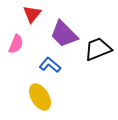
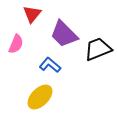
yellow ellipse: rotated 76 degrees clockwise
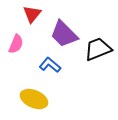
yellow ellipse: moved 6 px left, 2 px down; rotated 68 degrees clockwise
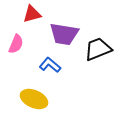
red triangle: rotated 36 degrees clockwise
purple trapezoid: rotated 36 degrees counterclockwise
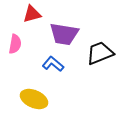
pink semicircle: moved 1 px left; rotated 12 degrees counterclockwise
black trapezoid: moved 2 px right, 4 px down
blue L-shape: moved 3 px right, 1 px up
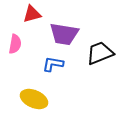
blue L-shape: rotated 30 degrees counterclockwise
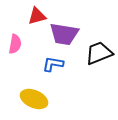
red triangle: moved 5 px right, 2 px down
black trapezoid: moved 1 px left
